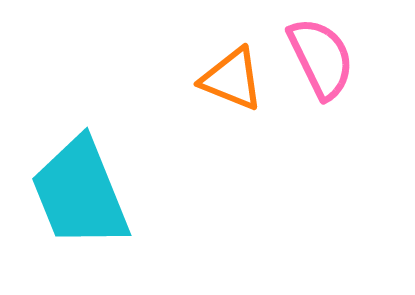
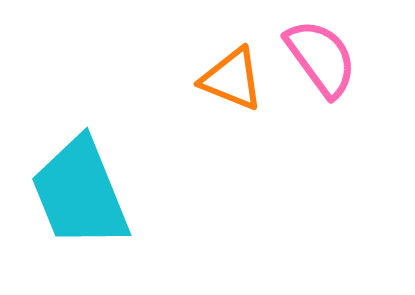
pink semicircle: rotated 10 degrees counterclockwise
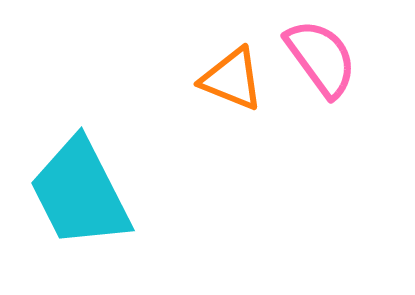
cyan trapezoid: rotated 5 degrees counterclockwise
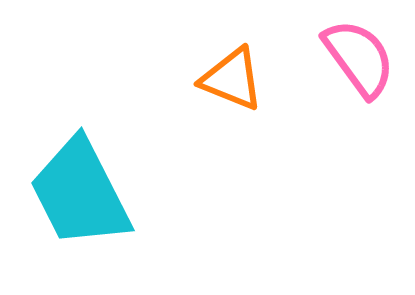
pink semicircle: moved 38 px right
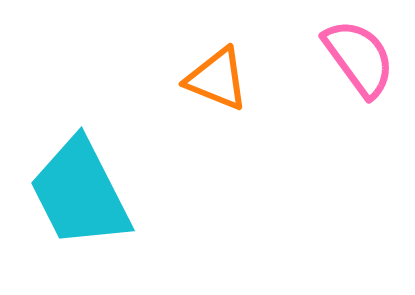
orange triangle: moved 15 px left
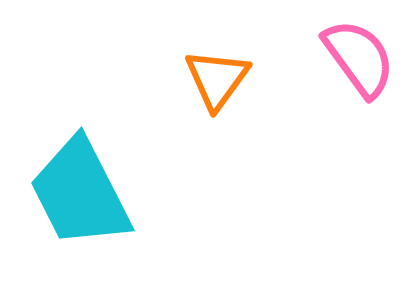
orange triangle: rotated 44 degrees clockwise
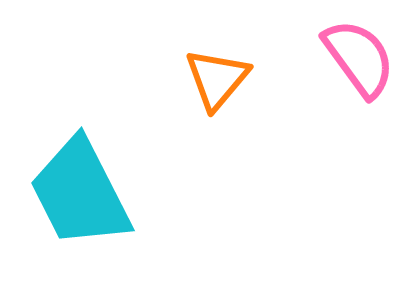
orange triangle: rotated 4 degrees clockwise
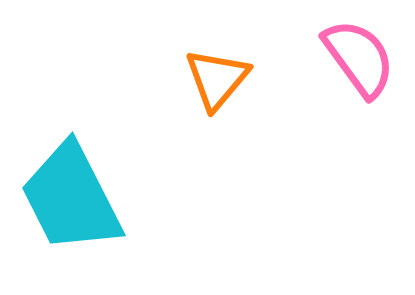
cyan trapezoid: moved 9 px left, 5 px down
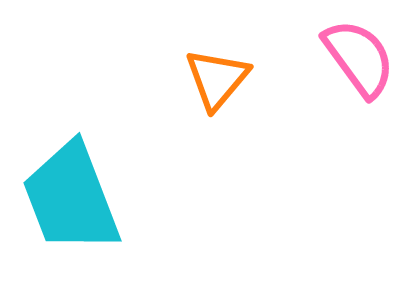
cyan trapezoid: rotated 6 degrees clockwise
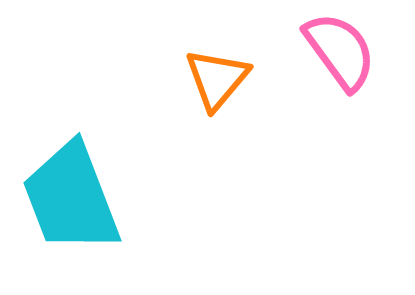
pink semicircle: moved 19 px left, 7 px up
